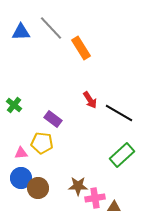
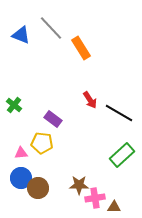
blue triangle: moved 3 px down; rotated 24 degrees clockwise
brown star: moved 1 px right, 1 px up
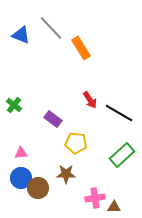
yellow pentagon: moved 34 px right
brown star: moved 13 px left, 11 px up
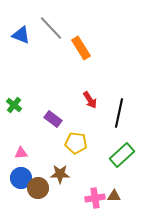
black line: rotated 72 degrees clockwise
brown star: moved 6 px left
brown triangle: moved 11 px up
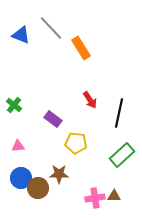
pink triangle: moved 3 px left, 7 px up
brown star: moved 1 px left
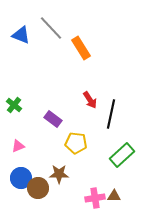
black line: moved 8 px left, 1 px down
pink triangle: rotated 16 degrees counterclockwise
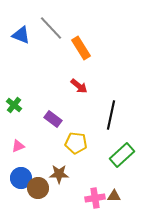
red arrow: moved 11 px left, 14 px up; rotated 18 degrees counterclockwise
black line: moved 1 px down
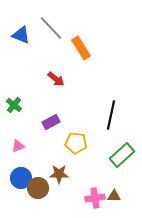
red arrow: moved 23 px left, 7 px up
purple rectangle: moved 2 px left, 3 px down; rotated 66 degrees counterclockwise
